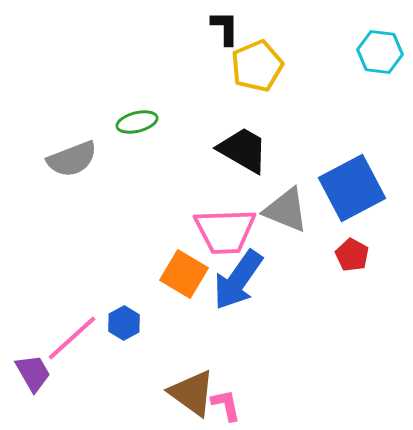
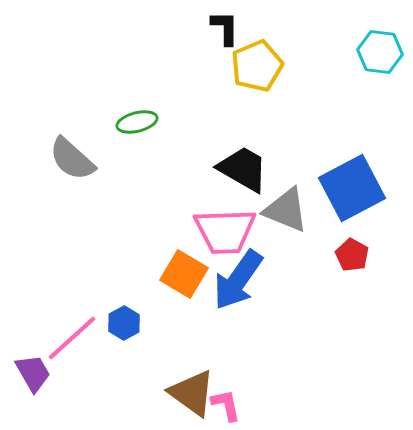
black trapezoid: moved 19 px down
gray semicircle: rotated 63 degrees clockwise
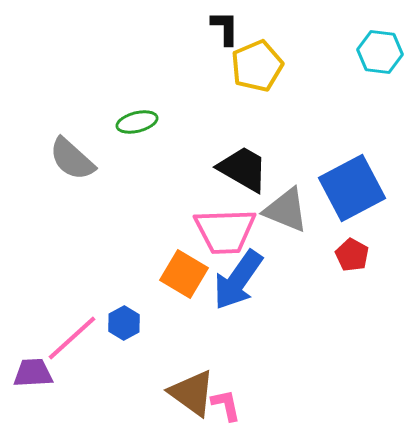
purple trapezoid: rotated 63 degrees counterclockwise
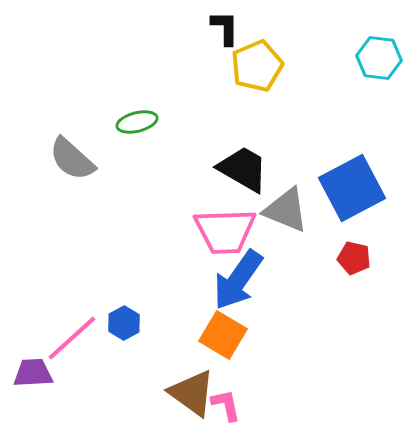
cyan hexagon: moved 1 px left, 6 px down
red pentagon: moved 2 px right, 3 px down; rotated 16 degrees counterclockwise
orange square: moved 39 px right, 61 px down
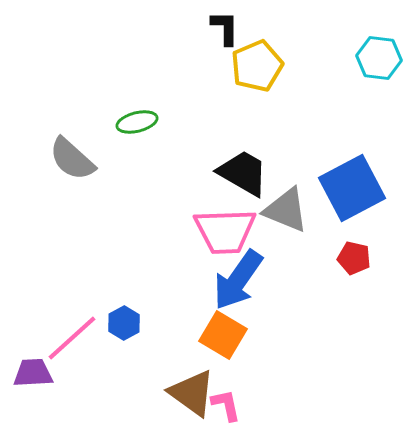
black trapezoid: moved 4 px down
